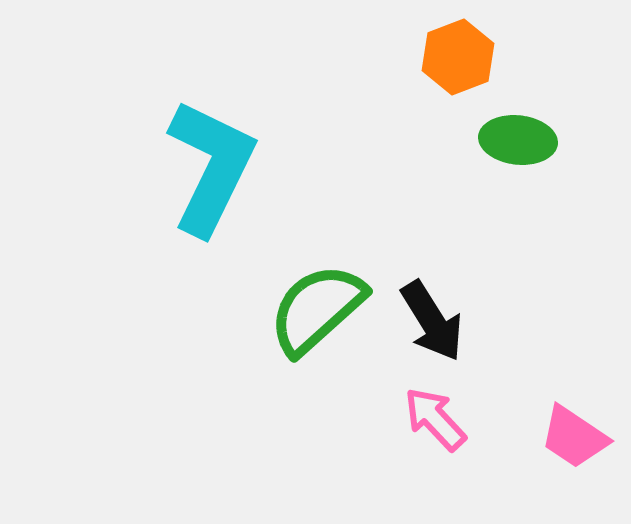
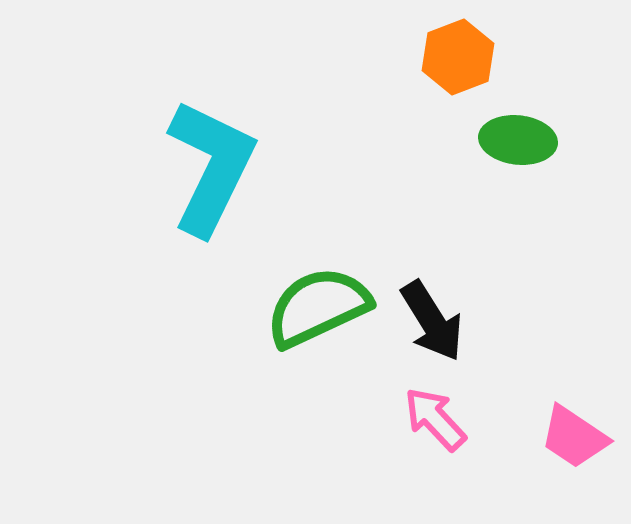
green semicircle: moved 1 px right, 2 px up; rotated 17 degrees clockwise
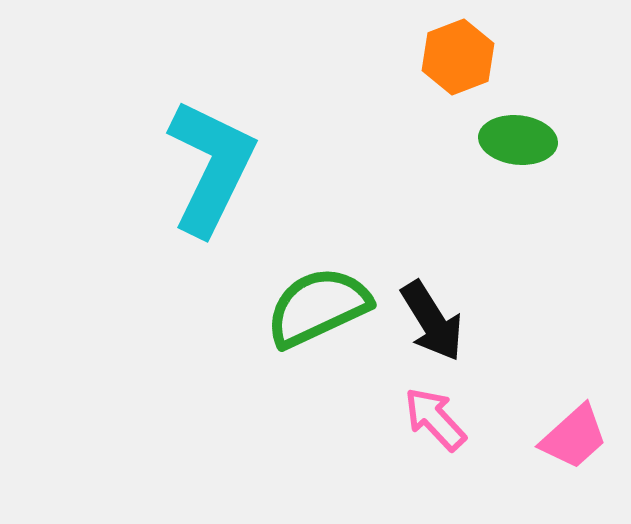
pink trapezoid: rotated 76 degrees counterclockwise
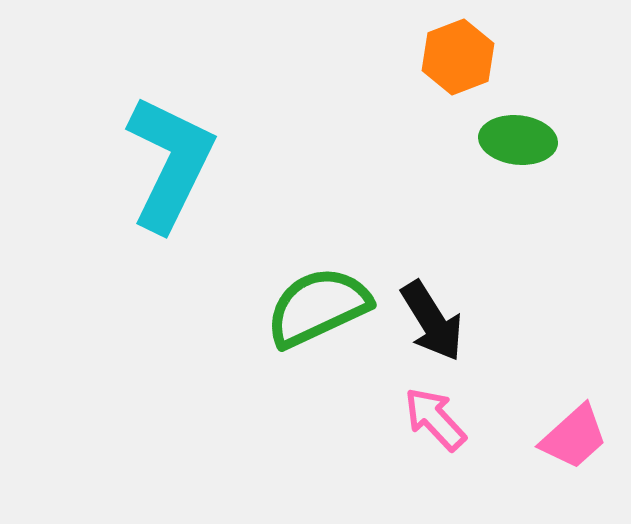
cyan L-shape: moved 41 px left, 4 px up
